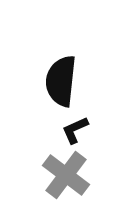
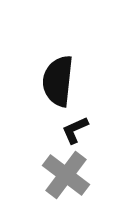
black semicircle: moved 3 px left
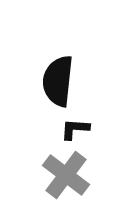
black L-shape: moved 1 px up; rotated 28 degrees clockwise
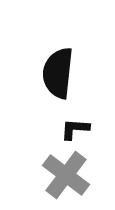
black semicircle: moved 8 px up
